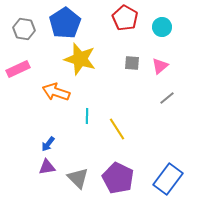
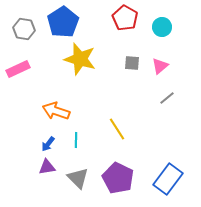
blue pentagon: moved 2 px left, 1 px up
orange arrow: moved 19 px down
cyan line: moved 11 px left, 24 px down
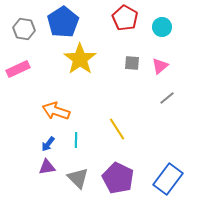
yellow star: rotated 20 degrees clockwise
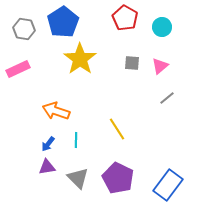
blue rectangle: moved 6 px down
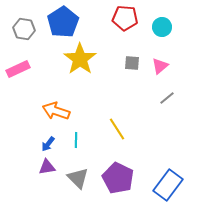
red pentagon: rotated 25 degrees counterclockwise
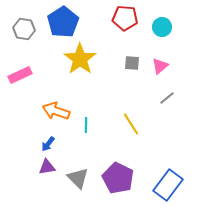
pink rectangle: moved 2 px right, 6 px down
yellow line: moved 14 px right, 5 px up
cyan line: moved 10 px right, 15 px up
